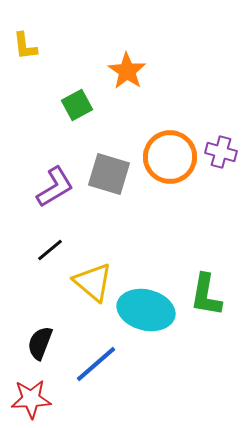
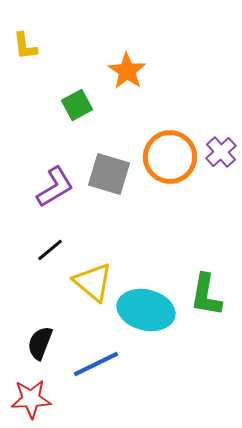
purple cross: rotated 32 degrees clockwise
blue line: rotated 15 degrees clockwise
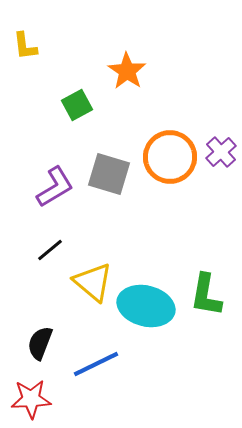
cyan ellipse: moved 4 px up
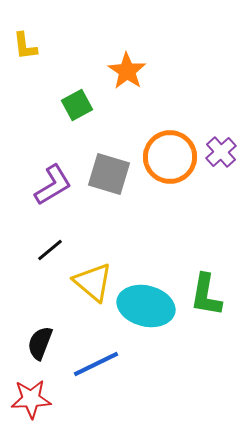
purple L-shape: moved 2 px left, 2 px up
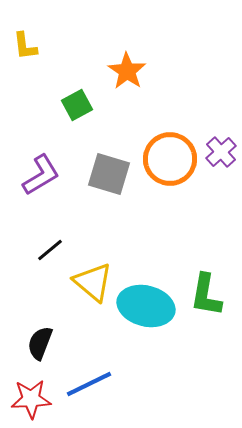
orange circle: moved 2 px down
purple L-shape: moved 12 px left, 10 px up
blue line: moved 7 px left, 20 px down
